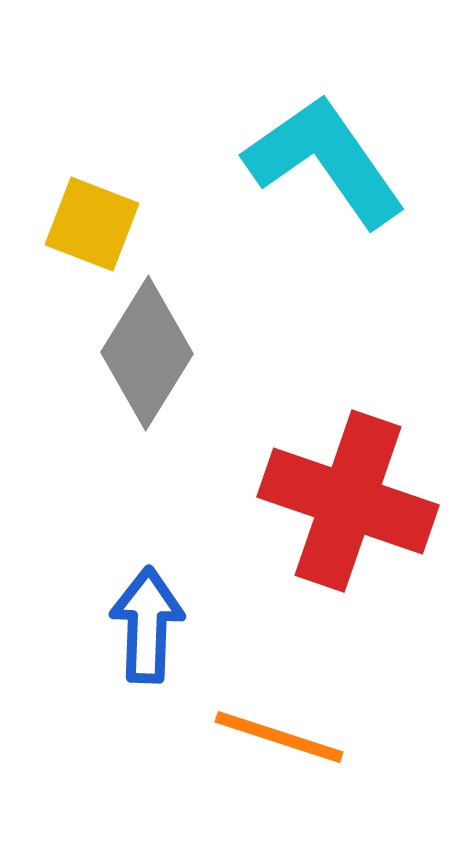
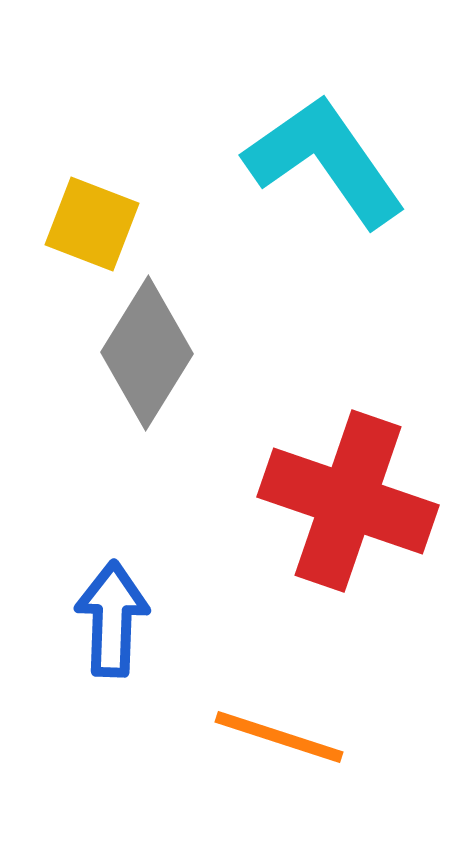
blue arrow: moved 35 px left, 6 px up
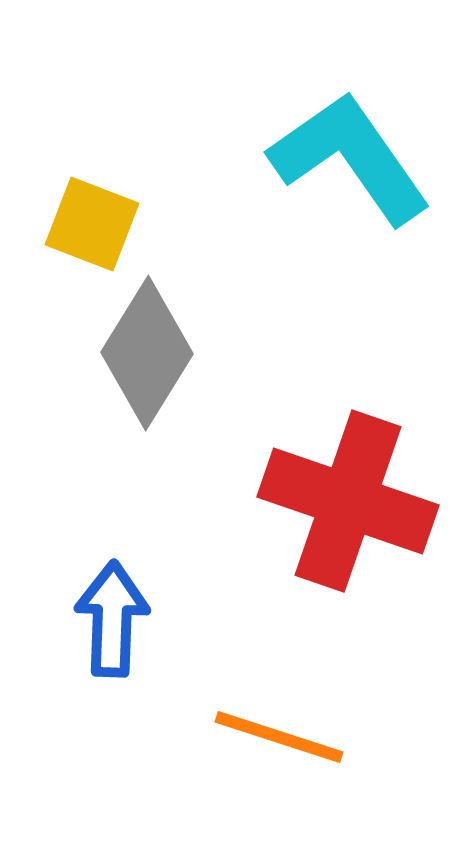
cyan L-shape: moved 25 px right, 3 px up
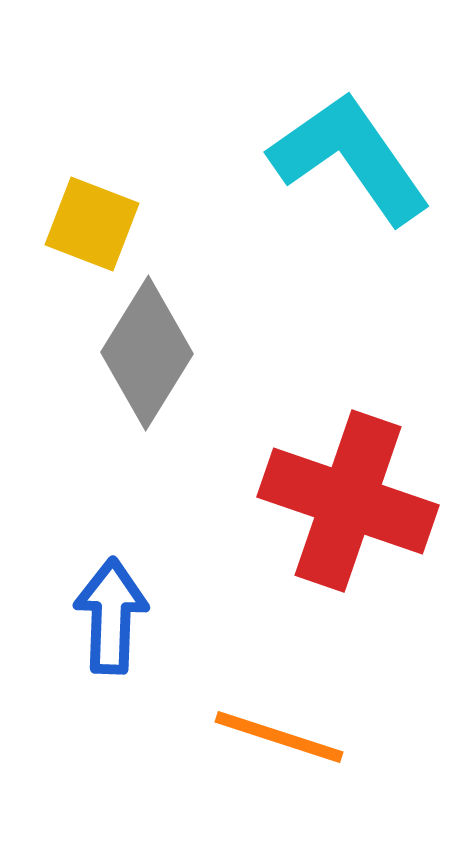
blue arrow: moved 1 px left, 3 px up
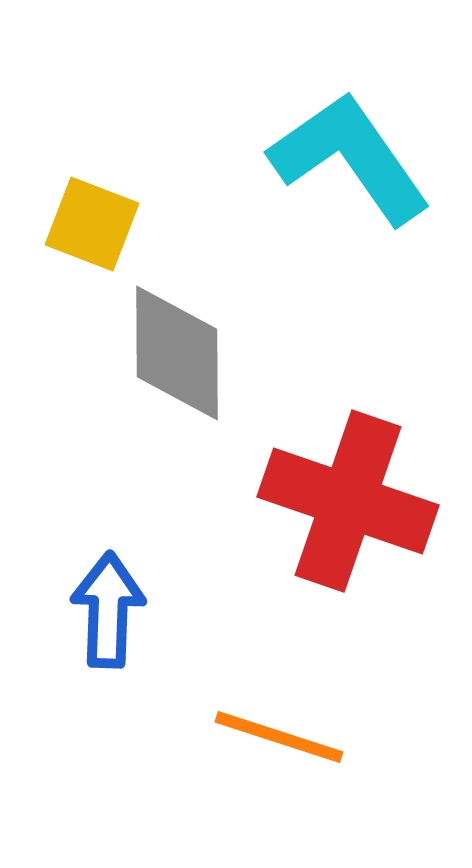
gray diamond: moved 30 px right; rotated 32 degrees counterclockwise
blue arrow: moved 3 px left, 6 px up
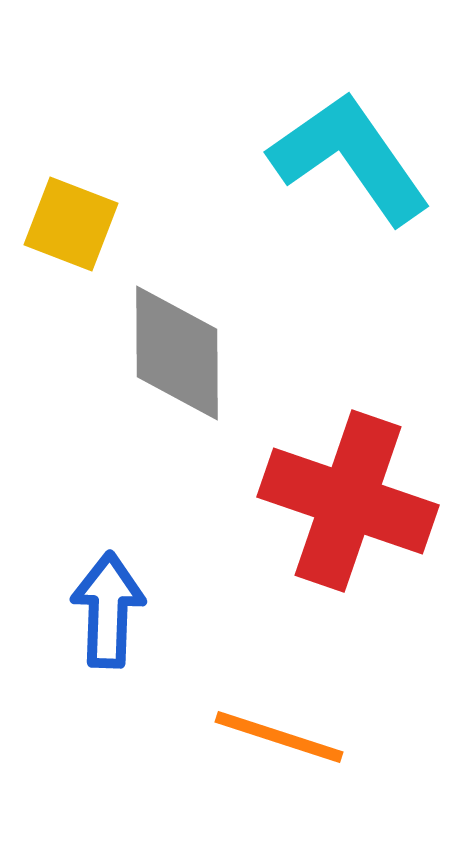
yellow square: moved 21 px left
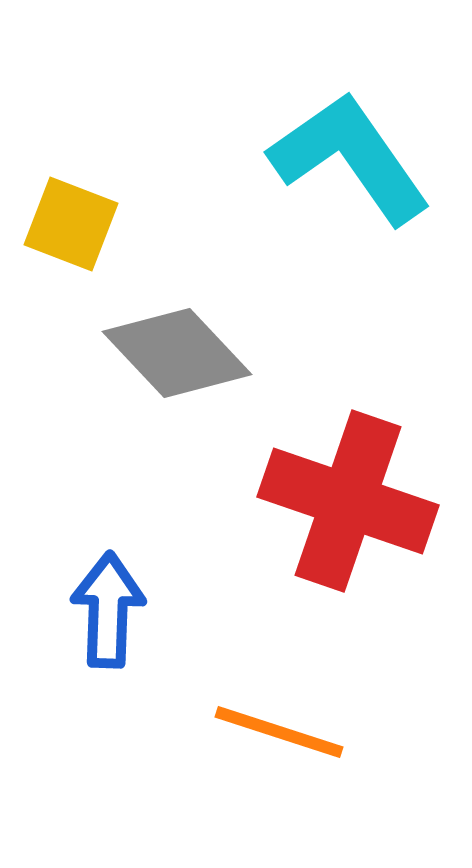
gray diamond: rotated 43 degrees counterclockwise
orange line: moved 5 px up
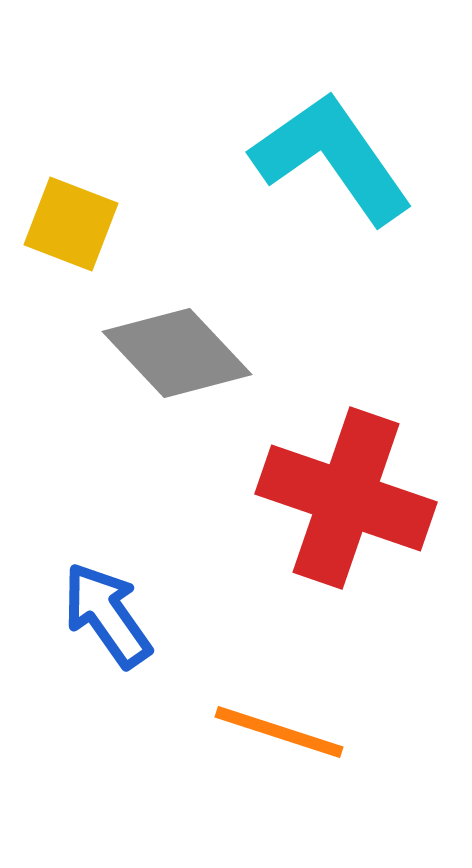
cyan L-shape: moved 18 px left
red cross: moved 2 px left, 3 px up
blue arrow: moved 1 px left, 5 px down; rotated 37 degrees counterclockwise
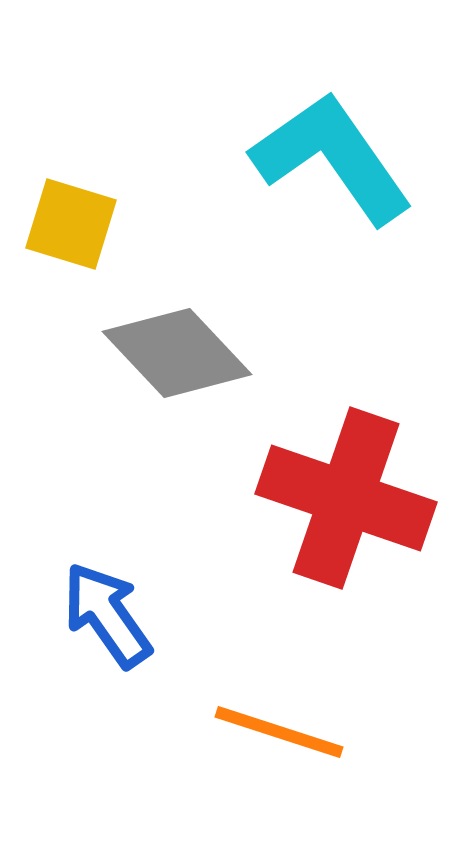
yellow square: rotated 4 degrees counterclockwise
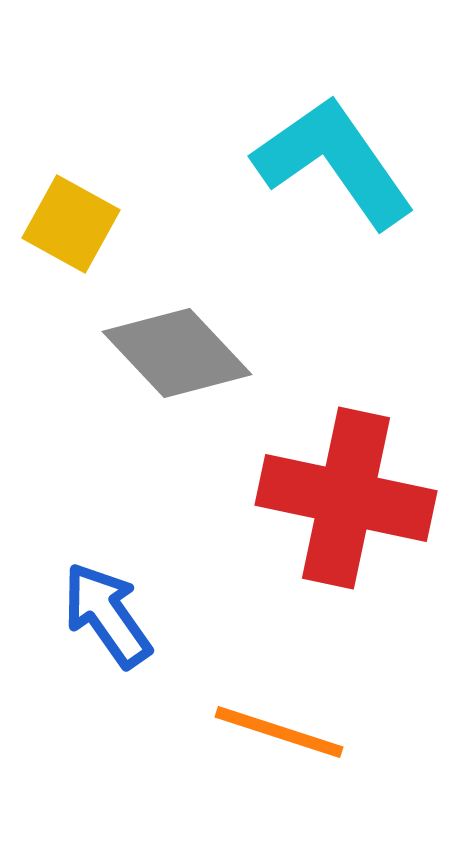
cyan L-shape: moved 2 px right, 4 px down
yellow square: rotated 12 degrees clockwise
red cross: rotated 7 degrees counterclockwise
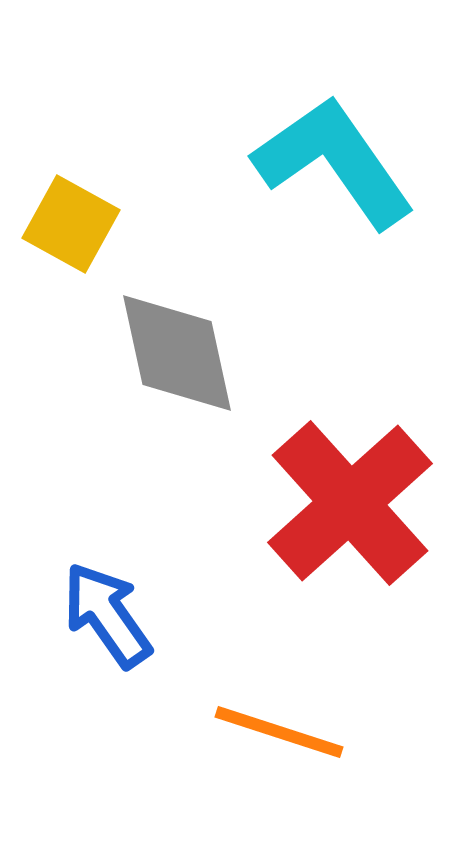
gray diamond: rotated 31 degrees clockwise
red cross: moved 4 px right, 5 px down; rotated 36 degrees clockwise
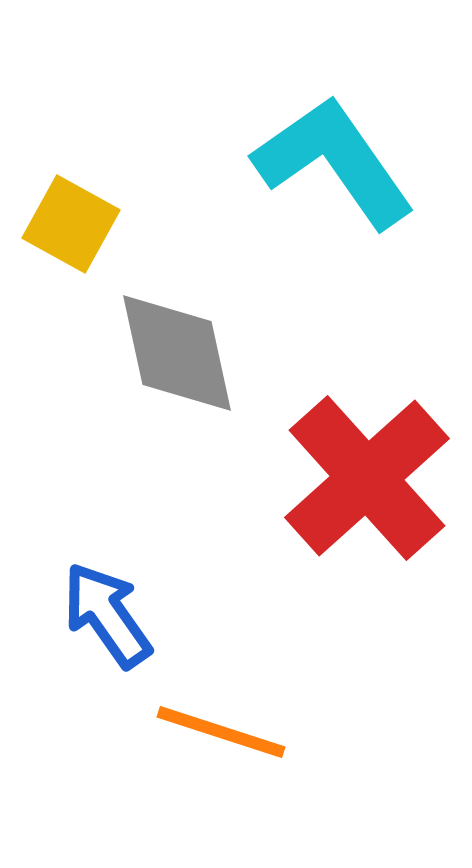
red cross: moved 17 px right, 25 px up
orange line: moved 58 px left
